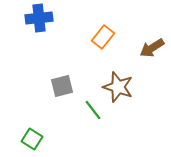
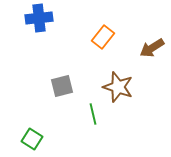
green line: moved 4 px down; rotated 25 degrees clockwise
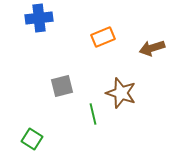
orange rectangle: rotated 30 degrees clockwise
brown arrow: rotated 15 degrees clockwise
brown star: moved 3 px right, 6 px down
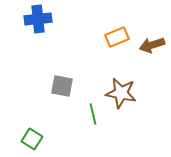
blue cross: moved 1 px left, 1 px down
orange rectangle: moved 14 px right
brown arrow: moved 3 px up
gray square: rotated 25 degrees clockwise
brown star: rotated 8 degrees counterclockwise
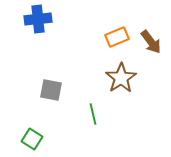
brown arrow: moved 1 px left, 3 px up; rotated 110 degrees counterclockwise
gray square: moved 11 px left, 4 px down
brown star: moved 15 px up; rotated 28 degrees clockwise
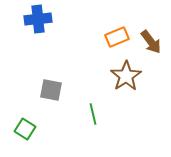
brown star: moved 5 px right, 2 px up
green square: moved 7 px left, 10 px up
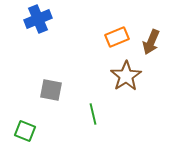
blue cross: rotated 16 degrees counterclockwise
brown arrow: rotated 60 degrees clockwise
green square: moved 2 px down; rotated 10 degrees counterclockwise
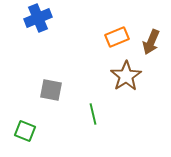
blue cross: moved 1 px up
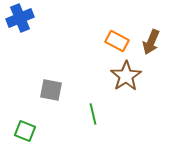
blue cross: moved 18 px left
orange rectangle: moved 4 px down; rotated 50 degrees clockwise
